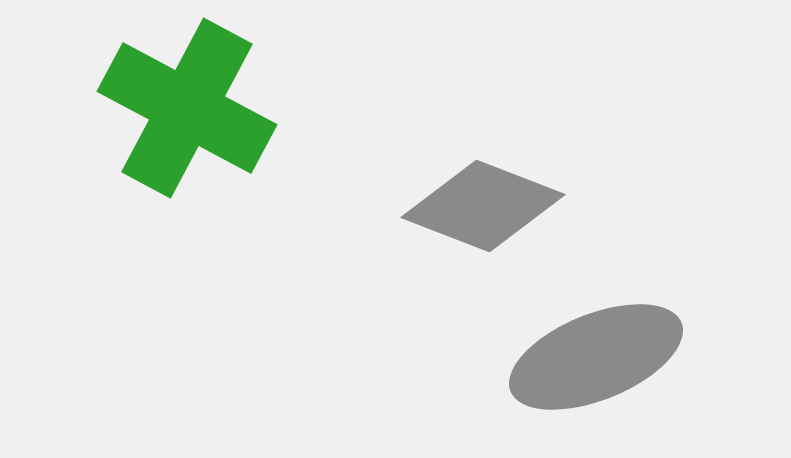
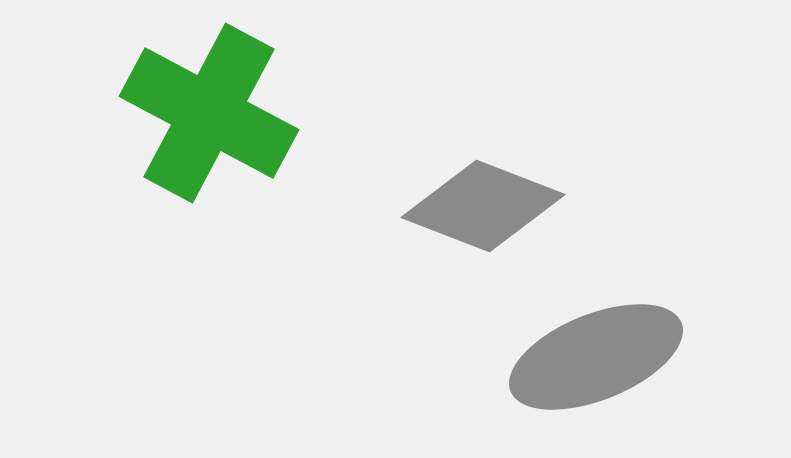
green cross: moved 22 px right, 5 px down
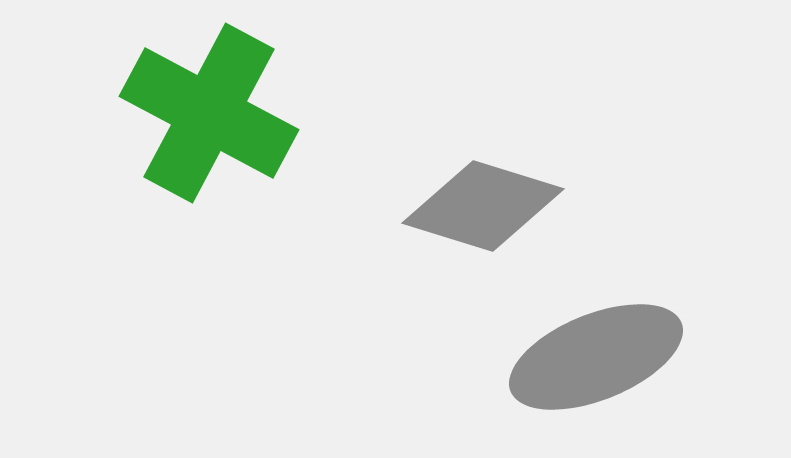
gray diamond: rotated 4 degrees counterclockwise
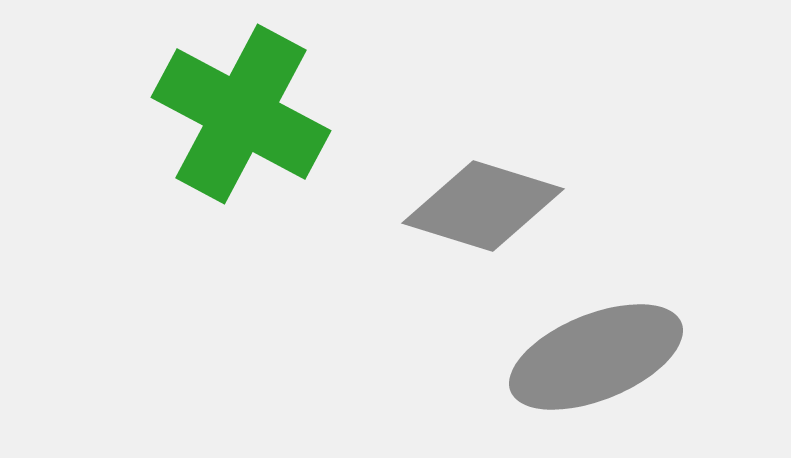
green cross: moved 32 px right, 1 px down
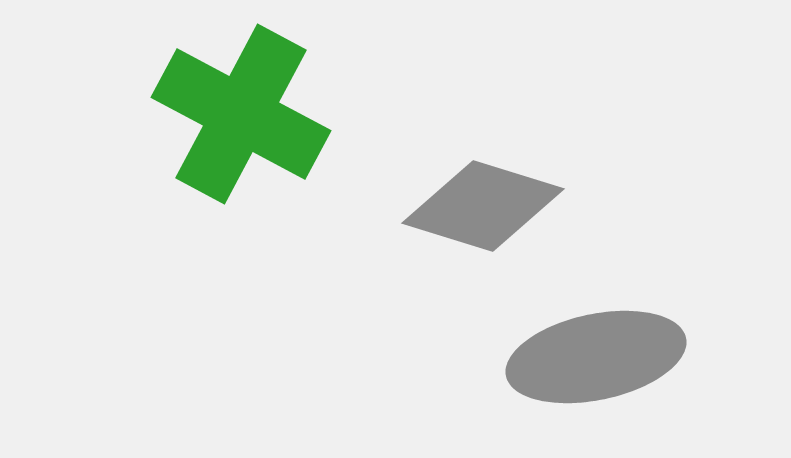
gray ellipse: rotated 10 degrees clockwise
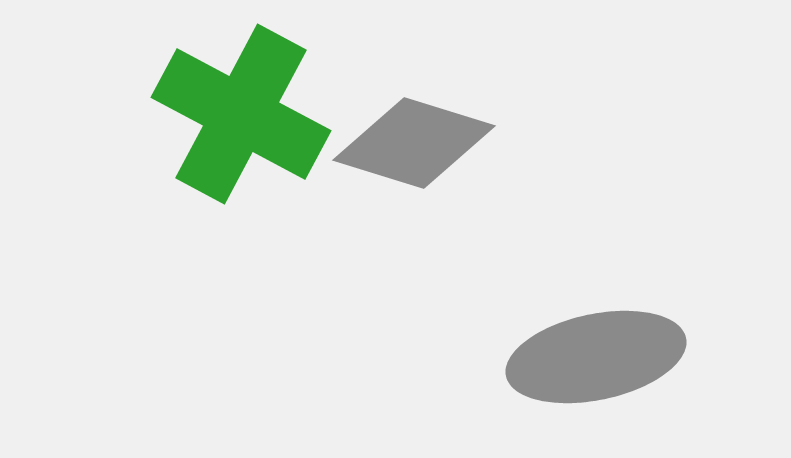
gray diamond: moved 69 px left, 63 px up
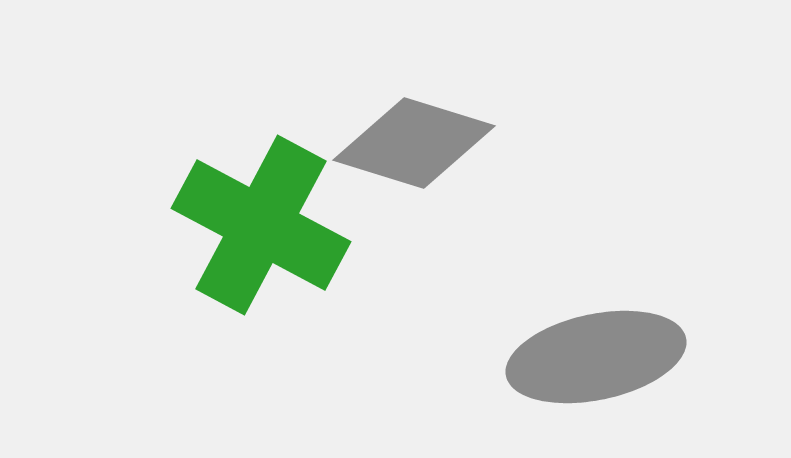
green cross: moved 20 px right, 111 px down
